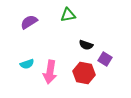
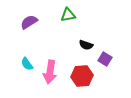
cyan semicircle: rotated 72 degrees clockwise
red hexagon: moved 2 px left, 3 px down; rotated 15 degrees counterclockwise
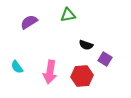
cyan semicircle: moved 10 px left, 3 px down
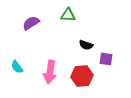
green triangle: rotated 14 degrees clockwise
purple semicircle: moved 2 px right, 1 px down
purple square: moved 1 px right; rotated 24 degrees counterclockwise
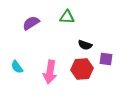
green triangle: moved 1 px left, 2 px down
black semicircle: moved 1 px left
red hexagon: moved 7 px up
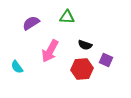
purple square: moved 1 px down; rotated 16 degrees clockwise
pink arrow: moved 21 px up; rotated 20 degrees clockwise
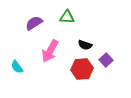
purple semicircle: moved 3 px right
purple square: rotated 24 degrees clockwise
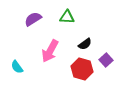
purple semicircle: moved 1 px left, 4 px up
black semicircle: moved 1 px up; rotated 56 degrees counterclockwise
red hexagon: rotated 20 degrees clockwise
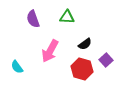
purple semicircle: rotated 78 degrees counterclockwise
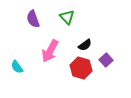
green triangle: rotated 42 degrees clockwise
black semicircle: moved 1 px down
red hexagon: moved 1 px left, 1 px up
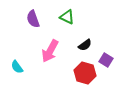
green triangle: rotated 21 degrees counterclockwise
purple square: rotated 16 degrees counterclockwise
red hexagon: moved 4 px right, 5 px down
